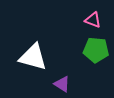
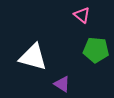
pink triangle: moved 11 px left, 5 px up; rotated 18 degrees clockwise
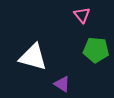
pink triangle: rotated 12 degrees clockwise
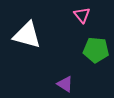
white triangle: moved 6 px left, 22 px up
purple triangle: moved 3 px right
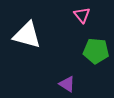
green pentagon: moved 1 px down
purple triangle: moved 2 px right
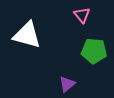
green pentagon: moved 2 px left
purple triangle: rotated 48 degrees clockwise
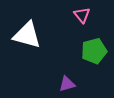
green pentagon: rotated 20 degrees counterclockwise
purple triangle: rotated 24 degrees clockwise
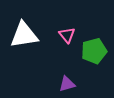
pink triangle: moved 15 px left, 20 px down
white triangle: moved 3 px left; rotated 24 degrees counterclockwise
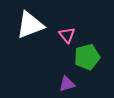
white triangle: moved 6 px right, 10 px up; rotated 12 degrees counterclockwise
green pentagon: moved 7 px left, 6 px down
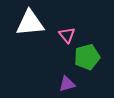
white triangle: moved 2 px up; rotated 16 degrees clockwise
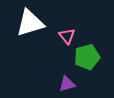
white triangle: rotated 12 degrees counterclockwise
pink triangle: moved 1 px down
